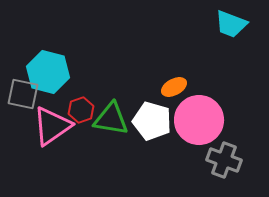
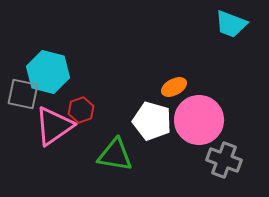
green triangle: moved 4 px right, 36 px down
pink triangle: moved 2 px right
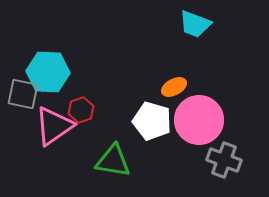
cyan trapezoid: moved 36 px left
cyan hexagon: rotated 12 degrees counterclockwise
green triangle: moved 2 px left, 6 px down
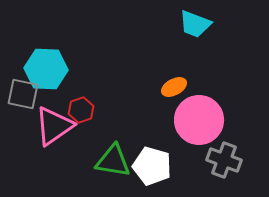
cyan hexagon: moved 2 px left, 3 px up
white pentagon: moved 45 px down
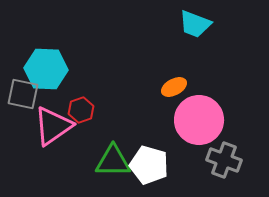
pink triangle: moved 1 px left
green triangle: rotated 9 degrees counterclockwise
white pentagon: moved 3 px left, 1 px up
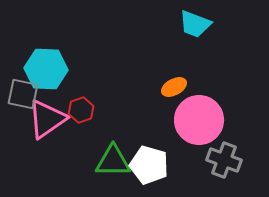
pink triangle: moved 6 px left, 7 px up
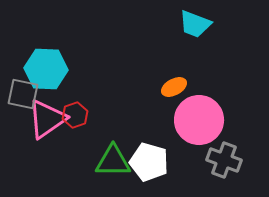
red hexagon: moved 6 px left, 5 px down
white pentagon: moved 3 px up
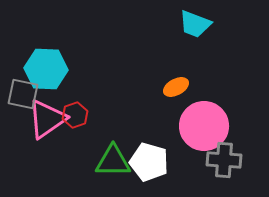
orange ellipse: moved 2 px right
pink circle: moved 5 px right, 6 px down
gray cross: rotated 16 degrees counterclockwise
